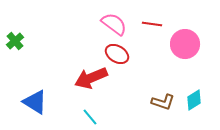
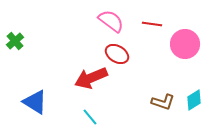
pink semicircle: moved 3 px left, 3 px up
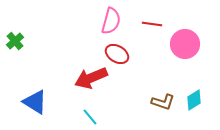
pink semicircle: rotated 68 degrees clockwise
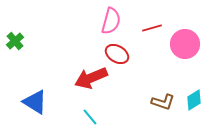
red line: moved 4 px down; rotated 24 degrees counterclockwise
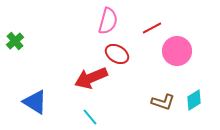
pink semicircle: moved 3 px left
red line: rotated 12 degrees counterclockwise
pink circle: moved 8 px left, 7 px down
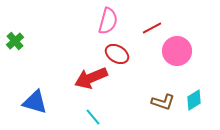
blue triangle: rotated 16 degrees counterclockwise
cyan line: moved 3 px right
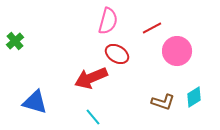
cyan diamond: moved 3 px up
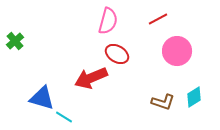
red line: moved 6 px right, 9 px up
blue triangle: moved 7 px right, 4 px up
cyan line: moved 29 px left; rotated 18 degrees counterclockwise
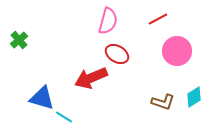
green cross: moved 4 px right, 1 px up
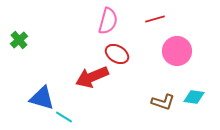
red line: moved 3 px left; rotated 12 degrees clockwise
red arrow: moved 1 px right, 1 px up
cyan diamond: rotated 40 degrees clockwise
